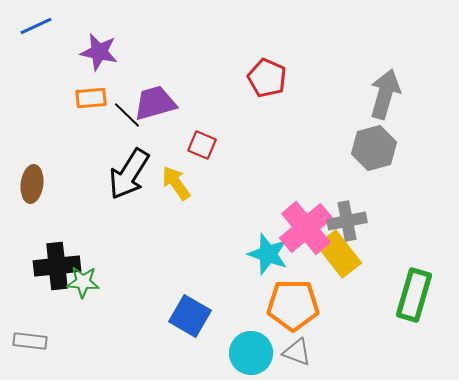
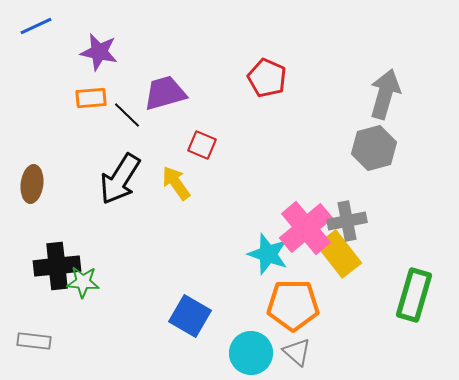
purple trapezoid: moved 10 px right, 10 px up
black arrow: moved 9 px left, 5 px down
gray rectangle: moved 4 px right
gray triangle: rotated 20 degrees clockwise
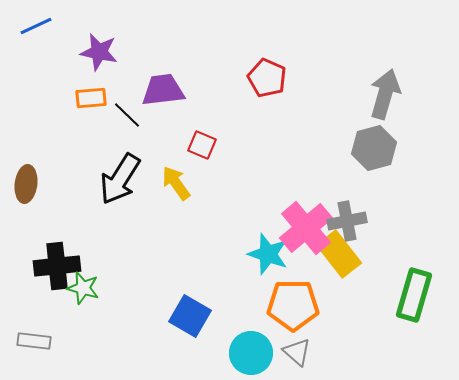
purple trapezoid: moved 2 px left, 3 px up; rotated 9 degrees clockwise
brown ellipse: moved 6 px left
green star: moved 6 px down; rotated 12 degrees clockwise
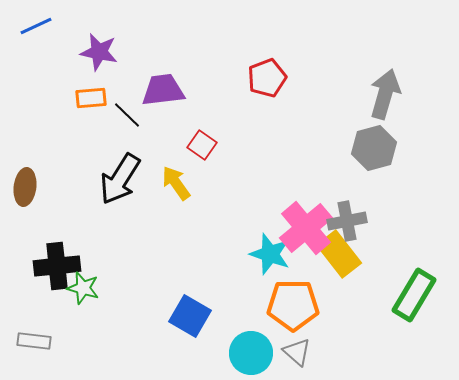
red pentagon: rotated 27 degrees clockwise
red square: rotated 12 degrees clockwise
brown ellipse: moved 1 px left, 3 px down
cyan star: moved 2 px right
green rectangle: rotated 15 degrees clockwise
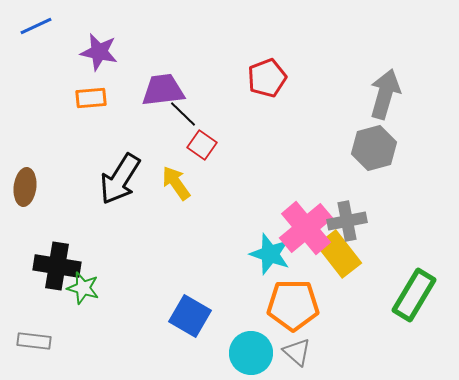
black line: moved 56 px right, 1 px up
black cross: rotated 15 degrees clockwise
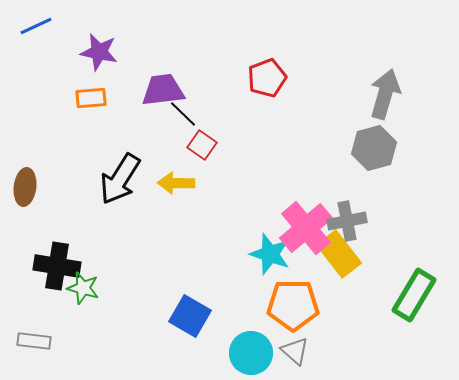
yellow arrow: rotated 54 degrees counterclockwise
gray triangle: moved 2 px left, 1 px up
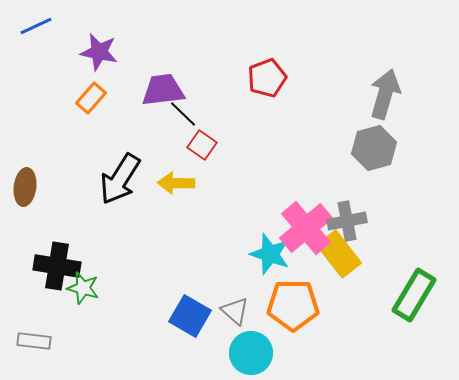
orange rectangle: rotated 44 degrees counterclockwise
gray triangle: moved 60 px left, 40 px up
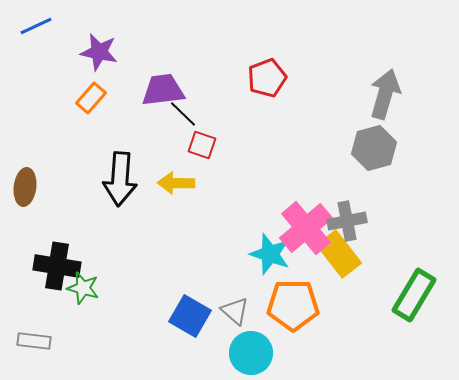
red square: rotated 16 degrees counterclockwise
black arrow: rotated 28 degrees counterclockwise
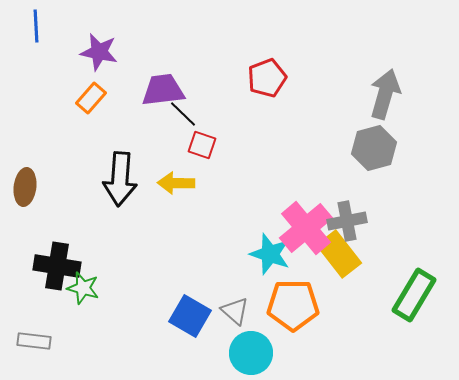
blue line: rotated 68 degrees counterclockwise
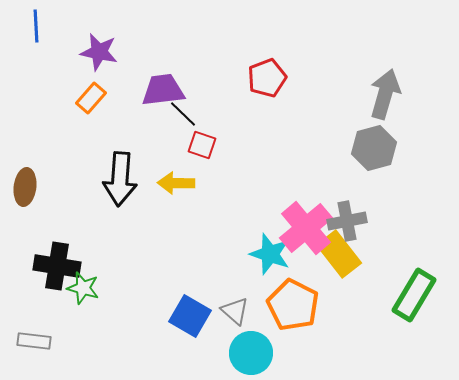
orange pentagon: rotated 27 degrees clockwise
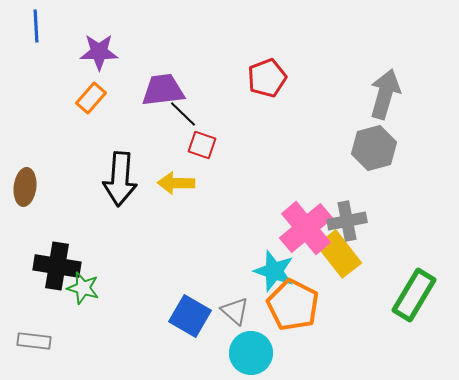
purple star: rotated 12 degrees counterclockwise
cyan star: moved 4 px right, 17 px down
